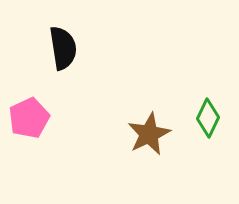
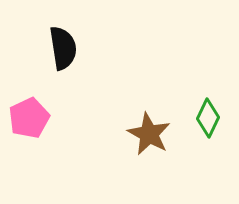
brown star: rotated 18 degrees counterclockwise
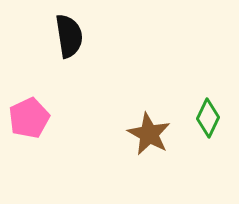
black semicircle: moved 6 px right, 12 px up
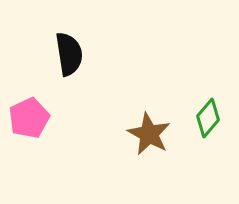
black semicircle: moved 18 px down
green diamond: rotated 15 degrees clockwise
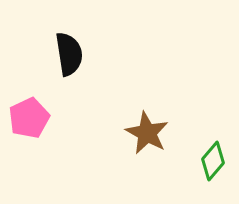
green diamond: moved 5 px right, 43 px down
brown star: moved 2 px left, 1 px up
